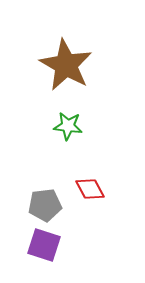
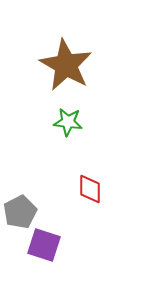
green star: moved 4 px up
red diamond: rotated 28 degrees clockwise
gray pentagon: moved 25 px left, 7 px down; rotated 20 degrees counterclockwise
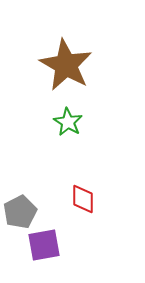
green star: rotated 24 degrees clockwise
red diamond: moved 7 px left, 10 px down
purple square: rotated 28 degrees counterclockwise
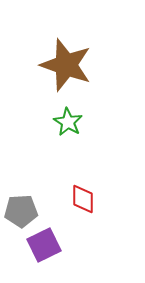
brown star: rotated 10 degrees counterclockwise
gray pentagon: moved 1 px right, 1 px up; rotated 24 degrees clockwise
purple square: rotated 16 degrees counterclockwise
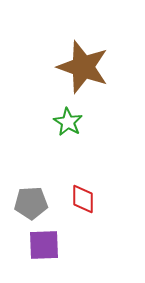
brown star: moved 17 px right, 2 px down
gray pentagon: moved 10 px right, 8 px up
purple square: rotated 24 degrees clockwise
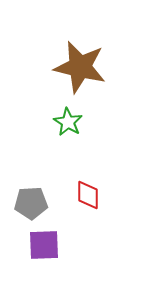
brown star: moved 3 px left; rotated 6 degrees counterclockwise
red diamond: moved 5 px right, 4 px up
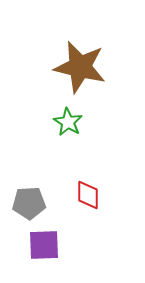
gray pentagon: moved 2 px left
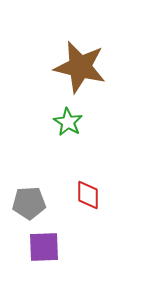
purple square: moved 2 px down
